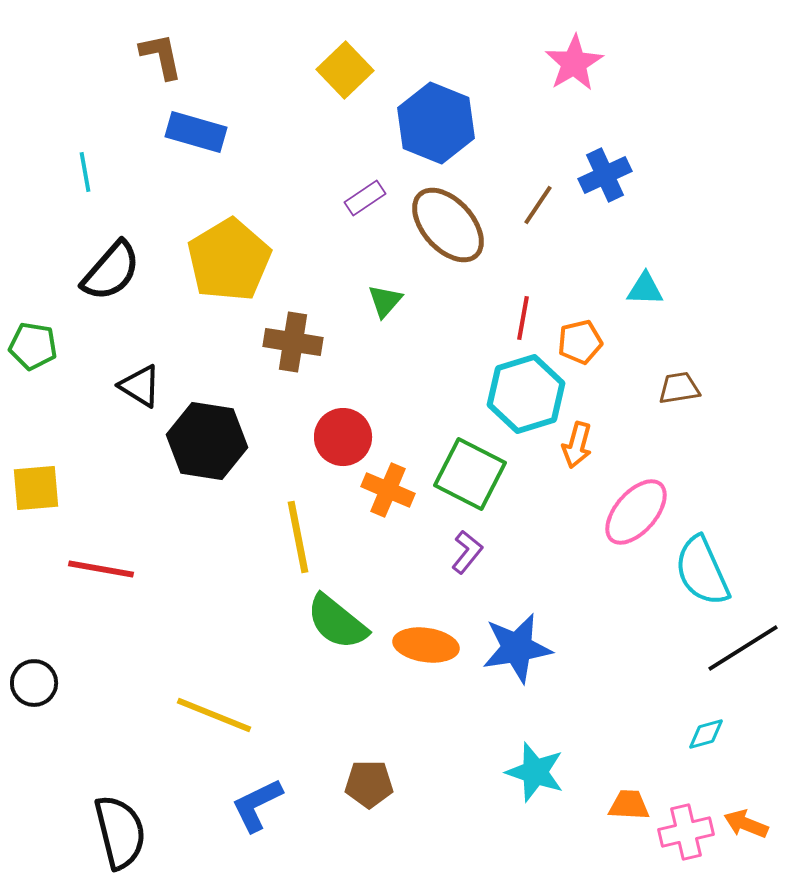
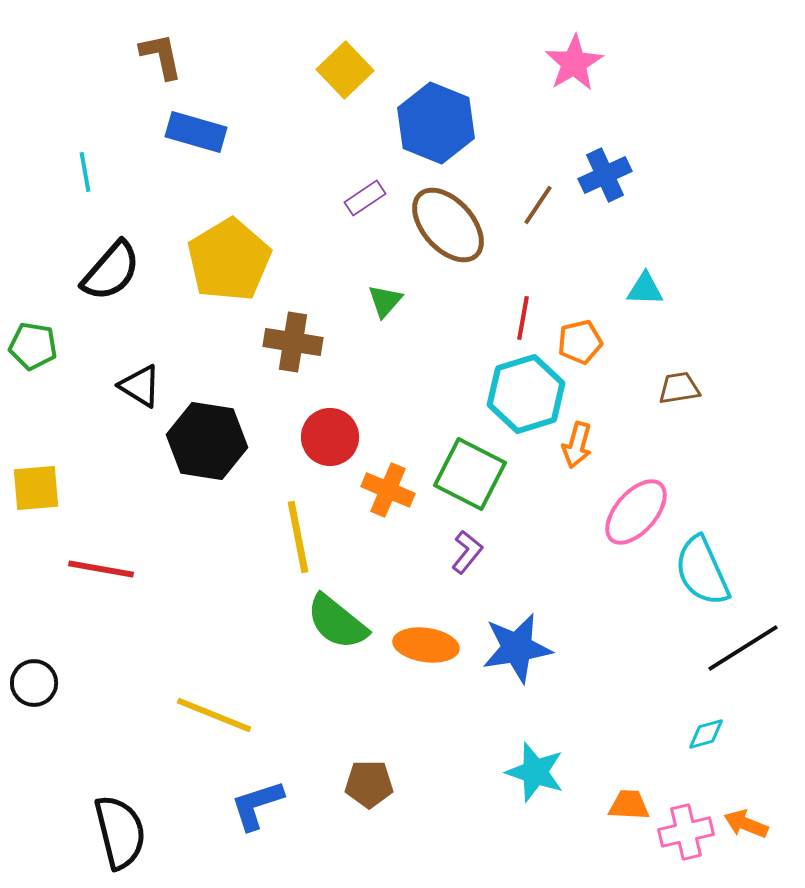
red circle at (343, 437): moved 13 px left
blue L-shape at (257, 805): rotated 8 degrees clockwise
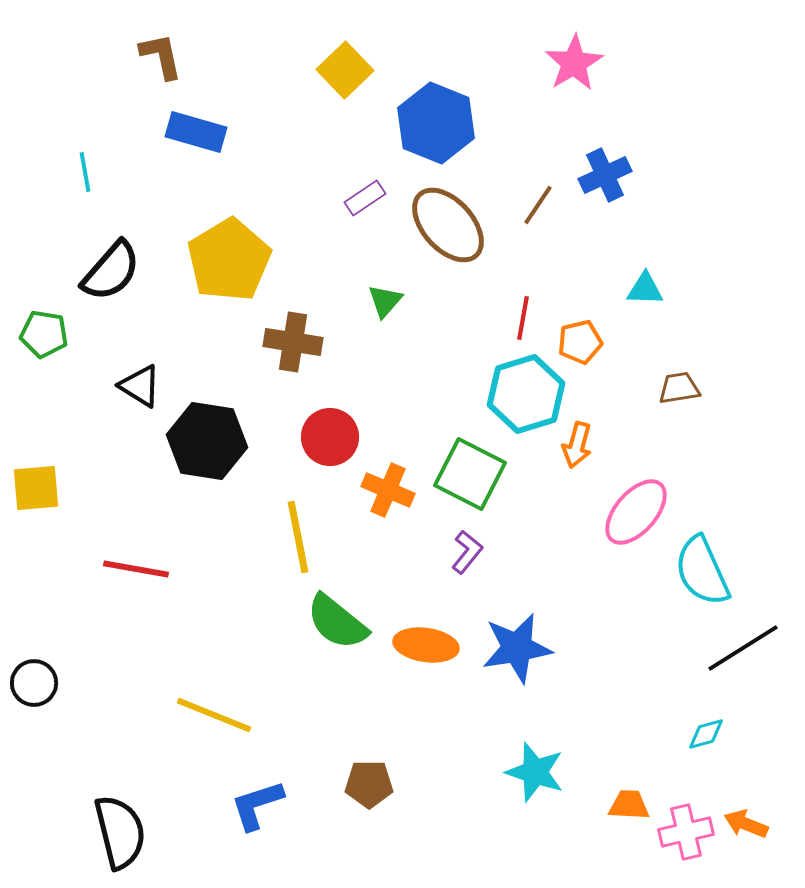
green pentagon at (33, 346): moved 11 px right, 12 px up
red line at (101, 569): moved 35 px right
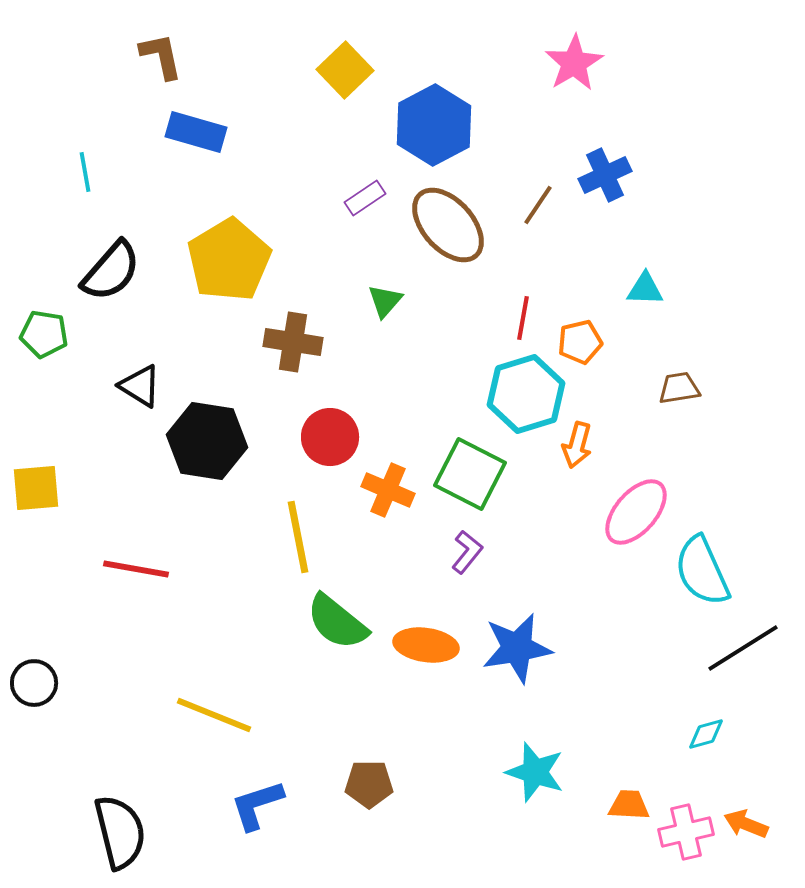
blue hexagon at (436, 123): moved 2 px left, 2 px down; rotated 10 degrees clockwise
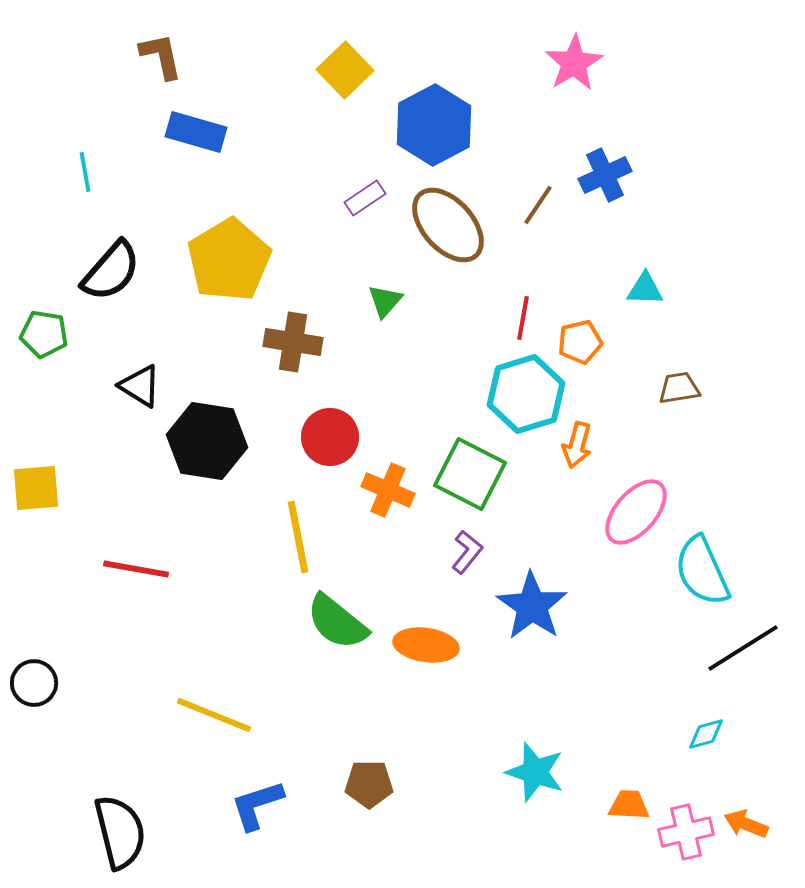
blue star at (517, 648): moved 15 px right, 42 px up; rotated 28 degrees counterclockwise
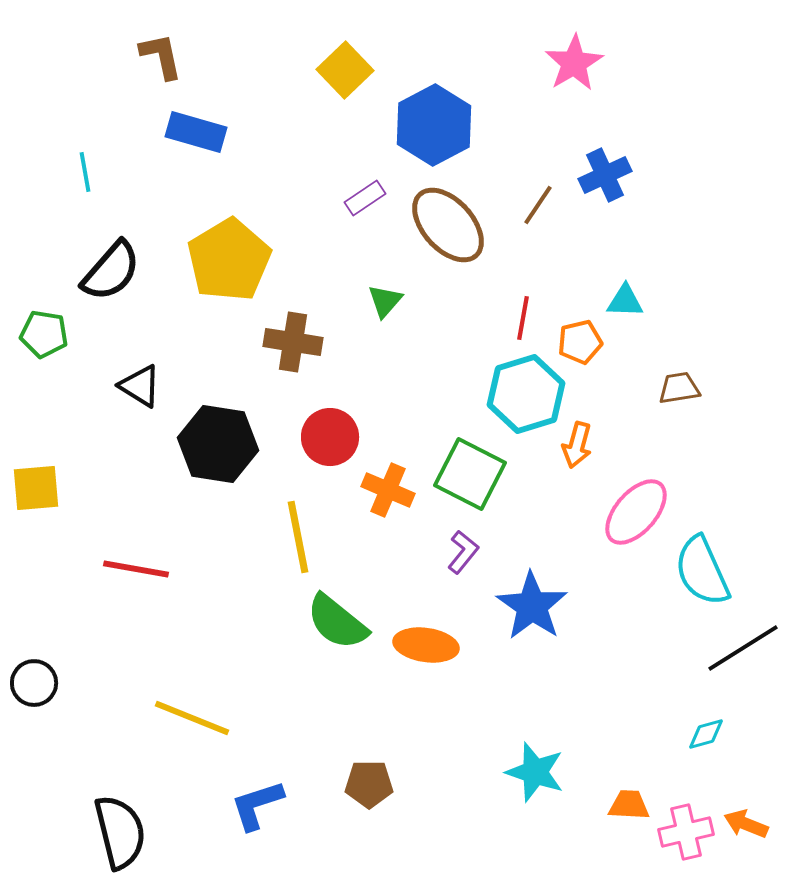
cyan triangle at (645, 289): moved 20 px left, 12 px down
black hexagon at (207, 441): moved 11 px right, 3 px down
purple L-shape at (467, 552): moved 4 px left
yellow line at (214, 715): moved 22 px left, 3 px down
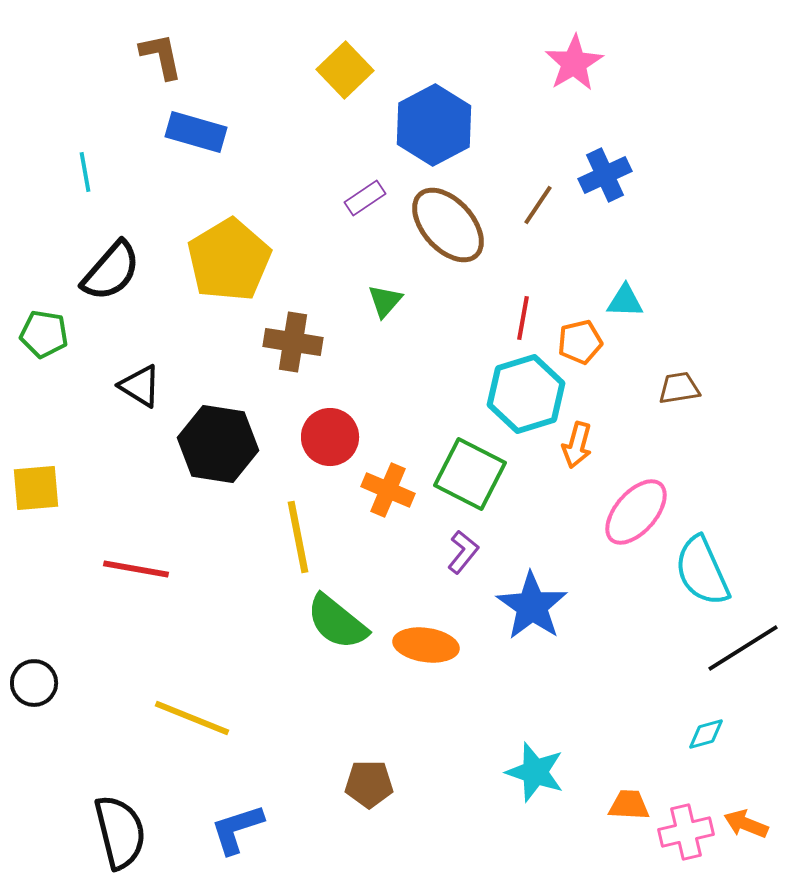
blue L-shape at (257, 805): moved 20 px left, 24 px down
